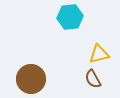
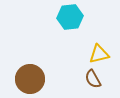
brown circle: moved 1 px left
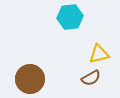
brown semicircle: moved 2 px left, 1 px up; rotated 90 degrees counterclockwise
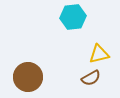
cyan hexagon: moved 3 px right
brown circle: moved 2 px left, 2 px up
